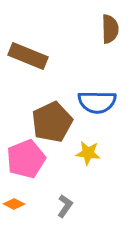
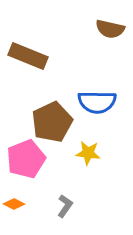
brown semicircle: rotated 104 degrees clockwise
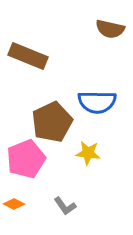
gray L-shape: rotated 110 degrees clockwise
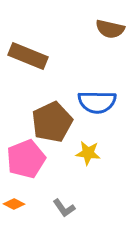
gray L-shape: moved 1 px left, 2 px down
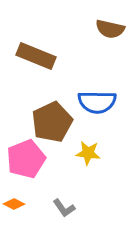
brown rectangle: moved 8 px right
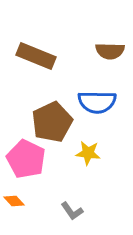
brown semicircle: moved 22 px down; rotated 12 degrees counterclockwise
pink pentagon: rotated 24 degrees counterclockwise
orange diamond: moved 3 px up; rotated 20 degrees clockwise
gray L-shape: moved 8 px right, 3 px down
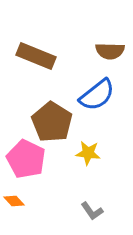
blue semicircle: moved 7 px up; rotated 39 degrees counterclockwise
brown pentagon: rotated 15 degrees counterclockwise
gray L-shape: moved 20 px right
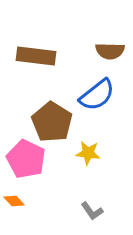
brown rectangle: rotated 15 degrees counterclockwise
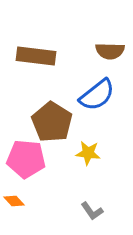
pink pentagon: rotated 21 degrees counterclockwise
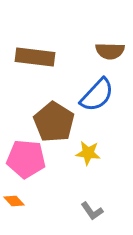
brown rectangle: moved 1 px left, 1 px down
blue semicircle: rotated 9 degrees counterclockwise
brown pentagon: moved 2 px right
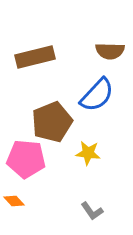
brown rectangle: rotated 21 degrees counterclockwise
brown pentagon: moved 2 px left; rotated 18 degrees clockwise
